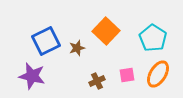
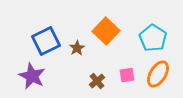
brown star: rotated 14 degrees counterclockwise
purple star: rotated 12 degrees clockwise
brown cross: rotated 14 degrees counterclockwise
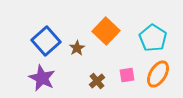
blue square: rotated 16 degrees counterclockwise
purple star: moved 10 px right, 2 px down
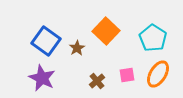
blue square: rotated 12 degrees counterclockwise
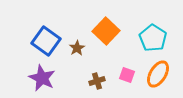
pink square: rotated 28 degrees clockwise
brown cross: rotated 21 degrees clockwise
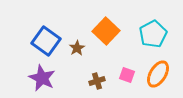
cyan pentagon: moved 4 px up; rotated 12 degrees clockwise
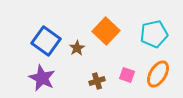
cyan pentagon: moved 1 px right; rotated 16 degrees clockwise
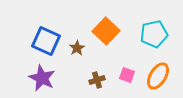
blue square: rotated 12 degrees counterclockwise
orange ellipse: moved 2 px down
brown cross: moved 1 px up
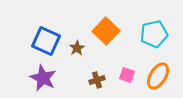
purple star: moved 1 px right
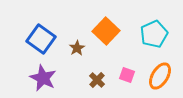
cyan pentagon: rotated 12 degrees counterclockwise
blue square: moved 5 px left, 2 px up; rotated 12 degrees clockwise
orange ellipse: moved 2 px right
brown cross: rotated 28 degrees counterclockwise
